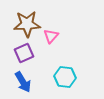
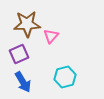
purple square: moved 5 px left, 1 px down
cyan hexagon: rotated 20 degrees counterclockwise
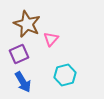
brown star: rotated 28 degrees clockwise
pink triangle: moved 3 px down
cyan hexagon: moved 2 px up
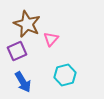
purple square: moved 2 px left, 3 px up
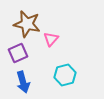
brown star: rotated 12 degrees counterclockwise
purple square: moved 1 px right, 2 px down
blue arrow: rotated 15 degrees clockwise
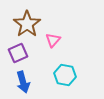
brown star: rotated 24 degrees clockwise
pink triangle: moved 2 px right, 1 px down
cyan hexagon: rotated 25 degrees clockwise
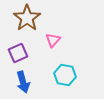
brown star: moved 6 px up
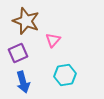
brown star: moved 1 px left, 3 px down; rotated 16 degrees counterclockwise
cyan hexagon: rotated 20 degrees counterclockwise
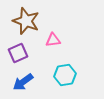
pink triangle: rotated 42 degrees clockwise
blue arrow: rotated 70 degrees clockwise
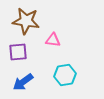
brown star: rotated 12 degrees counterclockwise
pink triangle: rotated 14 degrees clockwise
purple square: moved 1 px up; rotated 18 degrees clockwise
